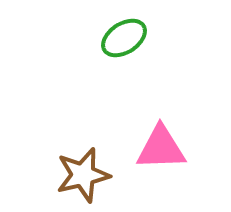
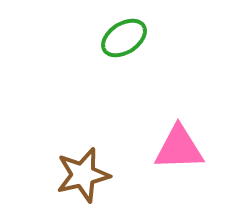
pink triangle: moved 18 px right
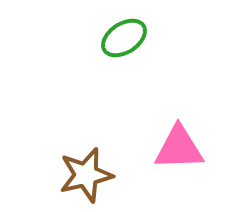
brown star: moved 3 px right
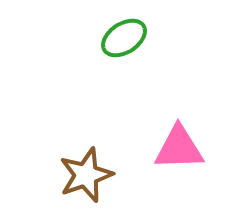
brown star: rotated 6 degrees counterclockwise
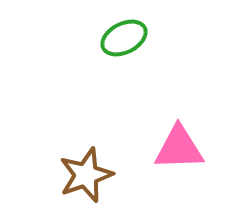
green ellipse: rotated 6 degrees clockwise
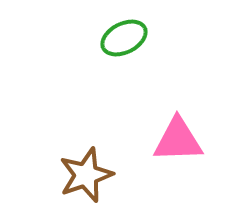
pink triangle: moved 1 px left, 8 px up
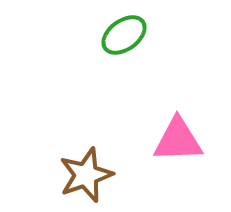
green ellipse: moved 3 px up; rotated 9 degrees counterclockwise
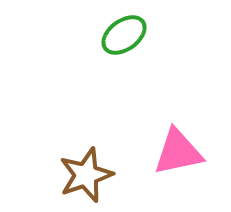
pink triangle: moved 12 px down; rotated 10 degrees counterclockwise
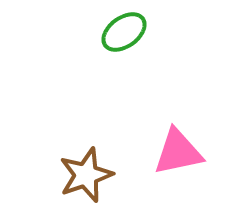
green ellipse: moved 3 px up
